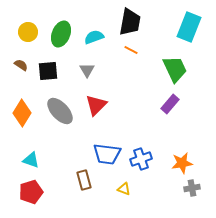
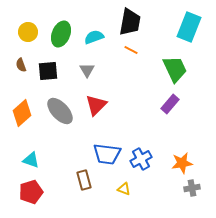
brown semicircle: rotated 144 degrees counterclockwise
orange diamond: rotated 16 degrees clockwise
blue cross: rotated 10 degrees counterclockwise
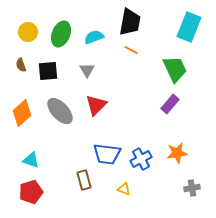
orange star: moved 5 px left, 10 px up
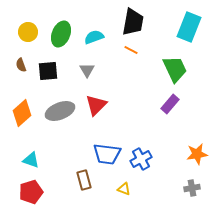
black trapezoid: moved 3 px right
gray ellipse: rotated 68 degrees counterclockwise
orange star: moved 20 px right, 1 px down
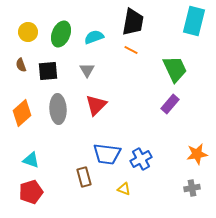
cyan rectangle: moved 5 px right, 6 px up; rotated 8 degrees counterclockwise
gray ellipse: moved 2 px left, 2 px up; rotated 72 degrees counterclockwise
brown rectangle: moved 3 px up
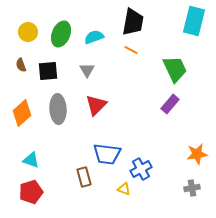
blue cross: moved 10 px down
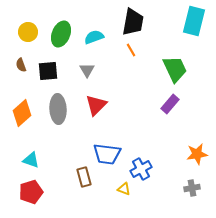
orange line: rotated 32 degrees clockwise
